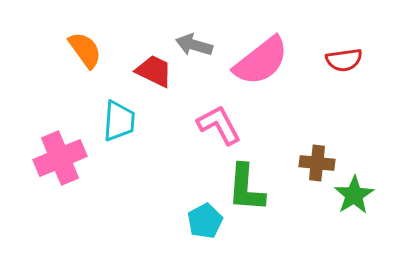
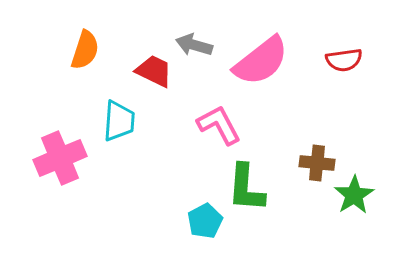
orange semicircle: rotated 54 degrees clockwise
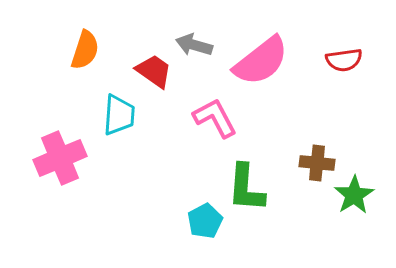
red trapezoid: rotated 9 degrees clockwise
cyan trapezoid: moved 6 px up
pink L-shape: moved 4 px left, 7 px up
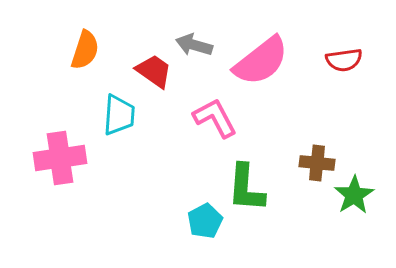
pink cross: rotated 15 degrees clockwise
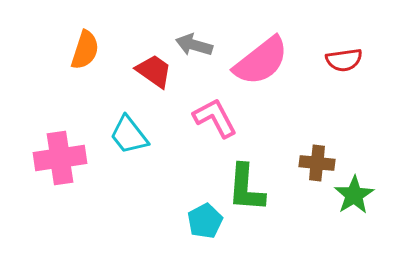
cyan trapezoid: moved 10 px right, 20 px down; rotated 138 degrees clockwise
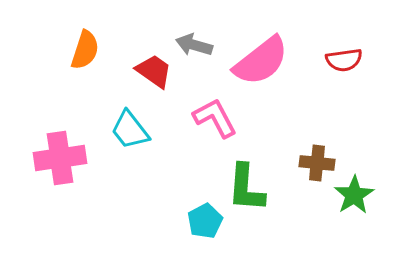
cyan trapezoid: moved 1 px right, 5 px up
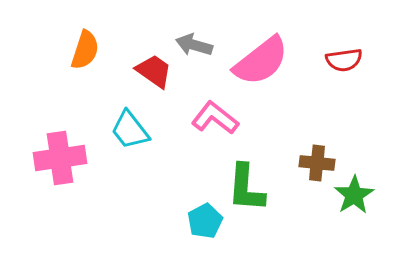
pink L-shape: rotated 24 degrees counterclockwise
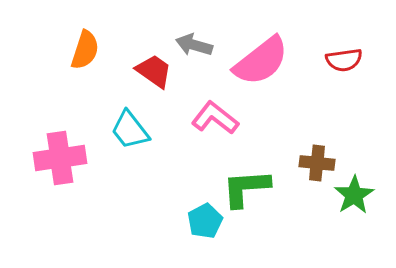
green L-shape: rotated 82 degrees clockwise
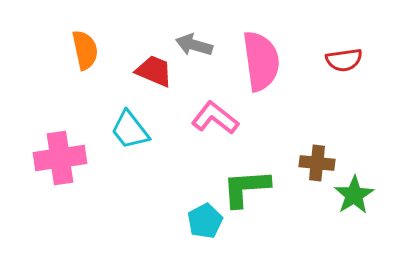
orange semicircle: rotated 30 degrees counterclockwise
pink semicircle: rotated 60 degrees counterclockwise
red trapezoid: rotated 12 degrees counterclockwise
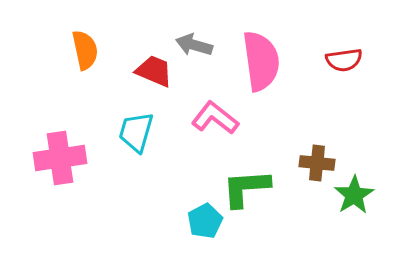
cyan trapezoid: moved 6 px right, 2 px down; rotated 54 degrees clockwise
